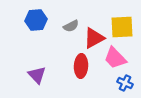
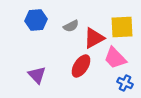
red ellipse: rotated 30 degrees clockwise
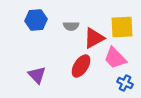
gray semicircle: rotated 28 degrees clockwise
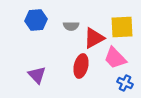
red ellipse: rotated 20 degrees counterclockwise
